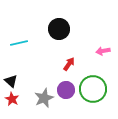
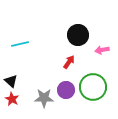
black circle: moved 19 px right, 6 px down
cyan line: moved 1 px right, 1 px down
pink arrow: moved 1 px left, 1 px up
red arrow: moved 2 px up
green circle: moved 2 px up
gray star: rotated 24 degrees clockwise
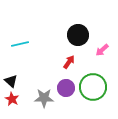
pink arrow: rotated 32 degrees counterclockwise
purple circle: moved 2 px up
